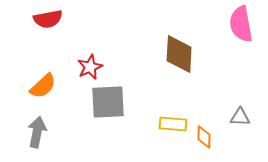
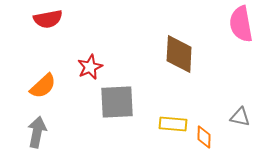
gray square: moved 9 px right
gray triangle: rotated 10 degrees clockwise
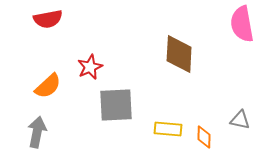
pink semicircle: moved 1 px right
orange semicircle: moved 5 px right
gray square: moved 1 px left, 3 px down
gray triangle: moved 3 px down
yellow rectangle: moved 5 px left, 5 px down
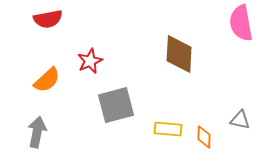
pink semicircle: moved 1 px left, 1 px up
red star: moved 6 px up
orange semicircle: moved 1 px left, 6 px up
gray square: rotated 12 degrees counterclockwise
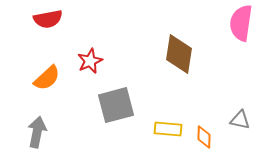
pink semicircle: rotated 18 degrees clockwise
brown diamond: rotated 6 degrees clockwise
orange semicircle: moved 2 px up
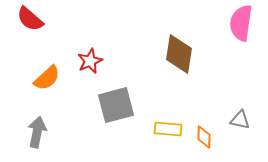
red semicircle: moved 18 px left; rotated 52 degrees clockwise
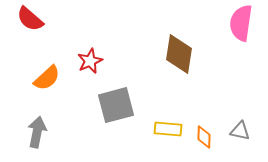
gray triangle: moved 11 px down
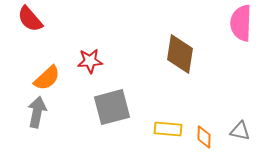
red semicircle: rotated 8 degrees clockwise
pink semicircle: rotated 6 degrees counterclockwise
brown diamond: moved 1 px right
red star: rotated 20 degrees clockwise
gray square: moved 4 px left, 2 px down
gray arrow: moved 20 px up
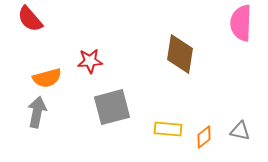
orange semicircle: rotated 28 degrees clockwise
orange diamond: rotated 50 degrees clockwise
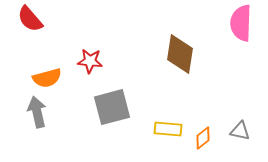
red star: rotated 10 degrees clockwise
gray arrow: rotated 24 degrees counterclockwise
orange diamond: moved 1 px left, 1 px down
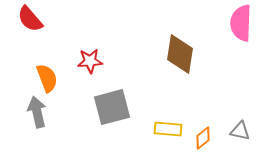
red star: rotated 10 degrees counterclockwise
orange semicircle: rotated 96 degrees counterclockwise
